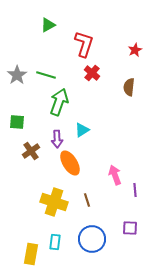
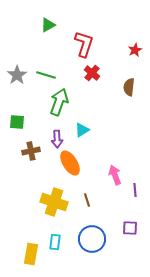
brown cross: rotated 24 degrees clockwise
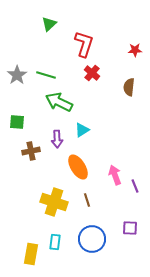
green triangle: moved 1 px right, 1 px up; rotated 14 degrees counterclockwise
red star: rotated 24 degrees clockwise
green arrow: rotated 84 degrees counterclockwise
orange ellipse: moved 8 px right, 4 px down
purple line: moved 4 px up; rotated 16 degrees counterclockwise
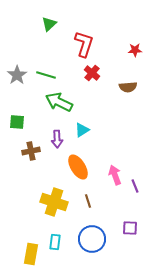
brown semicircle: moved 1 px left; rotated 102 degrees counterclockwise
brown line: moved 1 px right, 1 px down
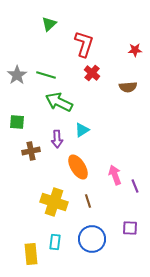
yellow rectangle: rotated 15 degrees counterclockwise
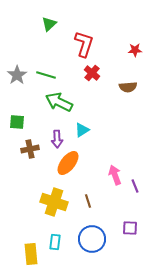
brown cross: moved 1 px left, 2 px up
orange ellipse: moved 10 px left, 4 px up; rotated 70 degrees clockwise
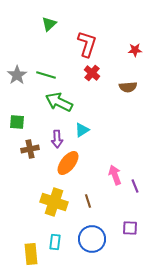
red L-shape: moved 3 px right
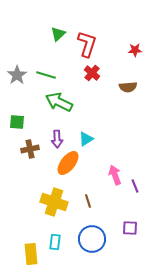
green triangle: moved 9 px right, 10 px down
cyan triangle: moved 4 px right, 9 px down
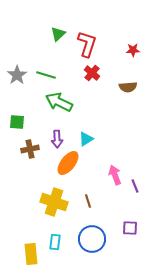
red star: moved 2 px left
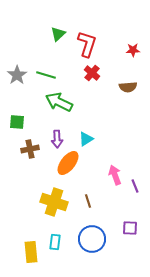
yellow rectangle: moved 2 px up
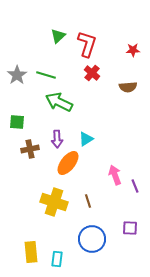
green triangle: moved 2 px down
cyan rectangle: moved 2 px right, 17 px down
